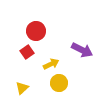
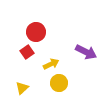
red circle: moved 1 px down
purple arrow: moved 4 px right, 2 px down
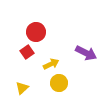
purple arrow: moved 1 px down
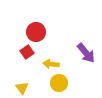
purple arrow: rotated 25 degrees clockwise
yellow arrow: rotated 147 degrees counterclockwise
yellow triangle: rotated 24 degrees counterclockwise
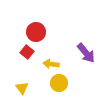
red square: rotated 16 degrees counterclockwise
